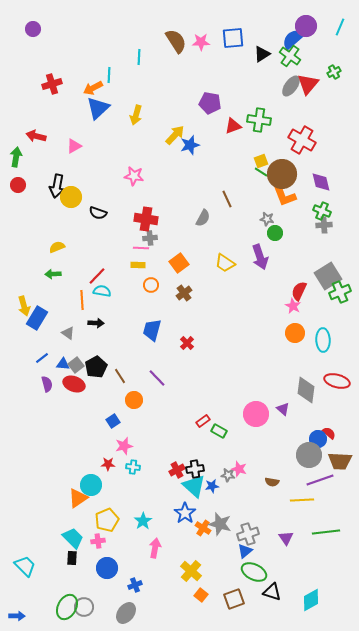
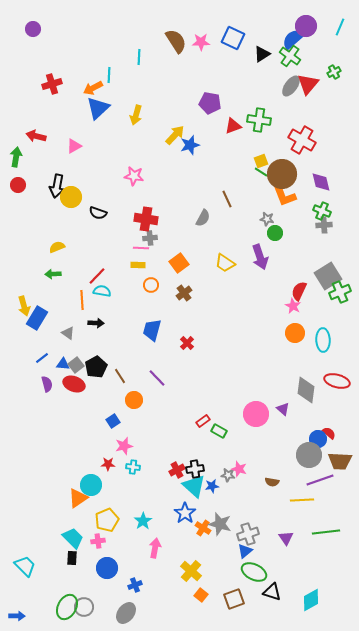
blue square at (233, 38): rotated 30 degrees clockwise
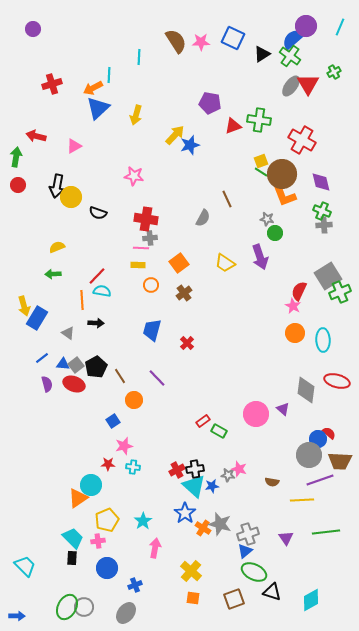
red triangle at (308, 84): rotated 10 degrees counterclockwise
orange square at (201, 595): moved 8 px left, 3 px down; rotated 32 degrees counterclockwise
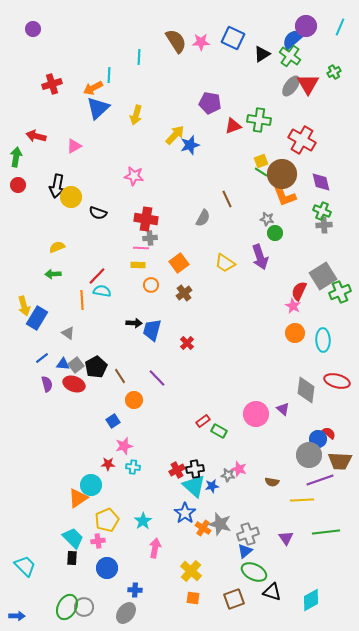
gray square at (328, 276): moved 5 px left
black arrow at (96, 323): moved 38 px right
blue cross at (135, 585): moved 5 px down; rotated 24 degrees clockwise
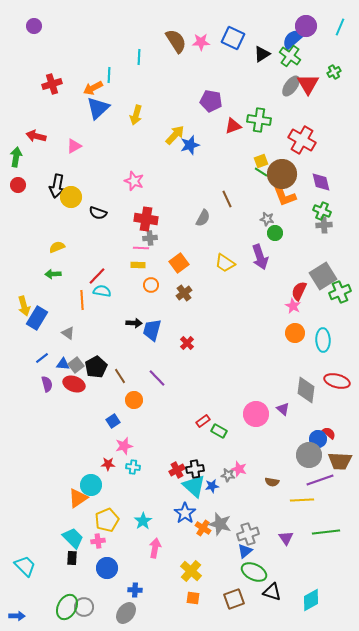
purple circle at (33, 29): moved 1 px right, 3 px up
purple pentagon at (210, 103): moved 1 px right, 2 px up
pink star at (134, 176): moved 5 px down; rotated 12 degrees clockwise
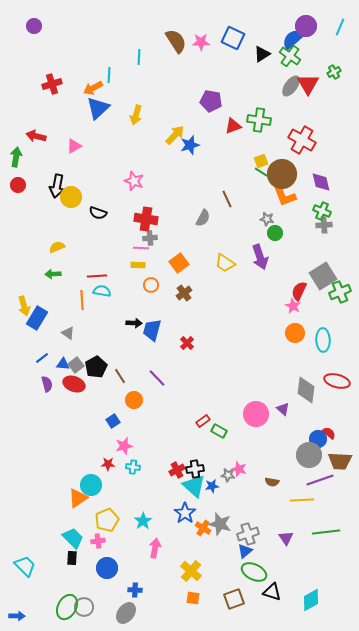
red line at (97, 276): rotated 42 degrees clockwise
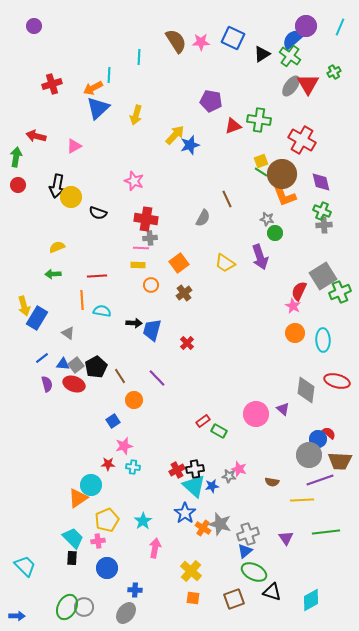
cyan semicircle at (102, 291): moved 20 px down
gray star at (228, 475): moved 1 px right, 1 px down
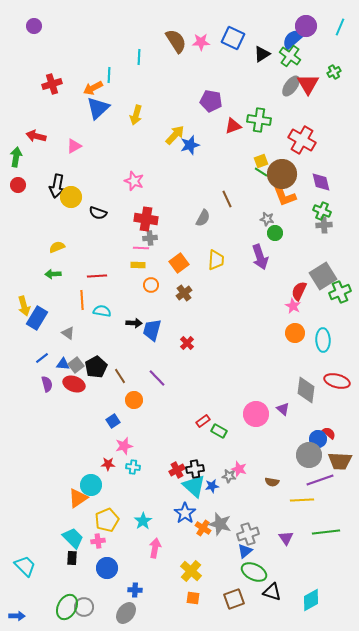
yellow trapezoid at (225, 263): moved 9 px left, 3 px up; rotated 120 degrees counterclockwise
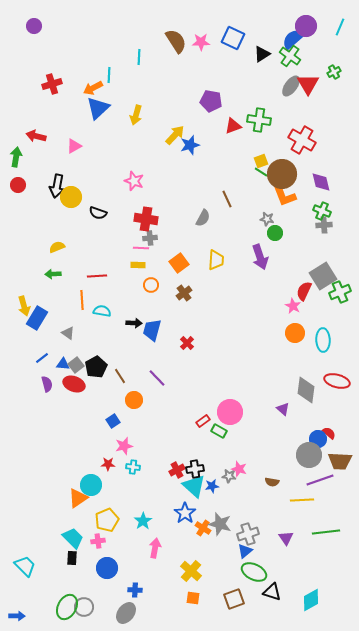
red semicircle at (299, 291): moved 5 px right
pink circle at (256, 414): moved 26 px left, 2 px up
